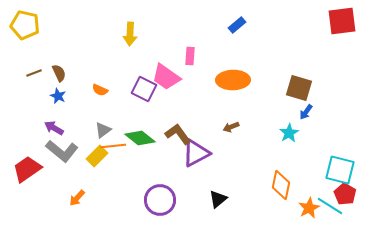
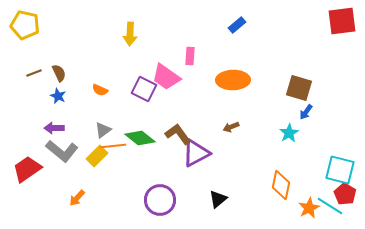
purple arrow: rotated 30 degrees counterclockwise
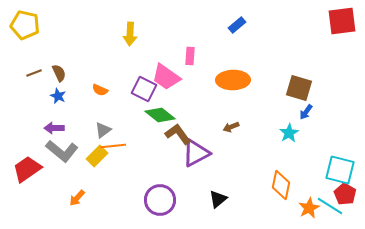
green diamond: moved 20 px right, 23 px up
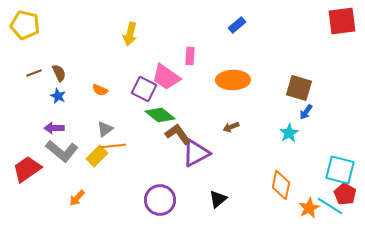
yellow arrow: rotated 10 degrees clockwise
gray triangle: moved 2 px right, 1 px up
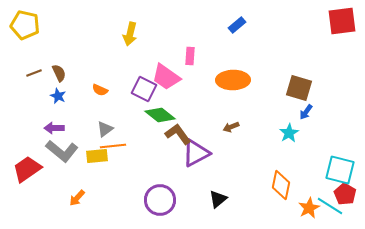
yellow rectangle: rotated 40 degrees clockwise
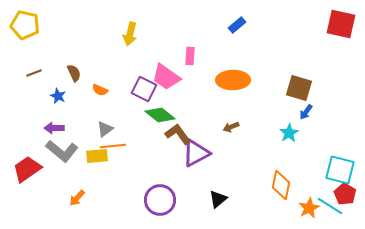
red square: moved 1 px left, 3 px down; rotated 20 degrees clockwise
brown semicircle: moved 15 px right
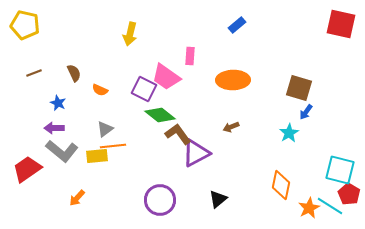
blue star: moved 7 px down
red pentagon: moved 4 px right
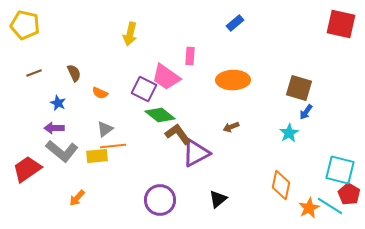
blue rectangle: moved 2 px left, 2 px up
orange semicircle: moved 3 px down
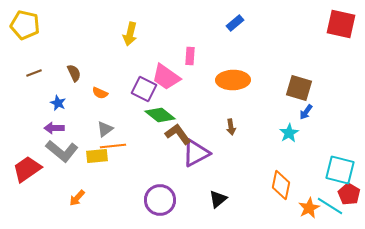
brown arrow: rotated 77 degrees counterclockwise
